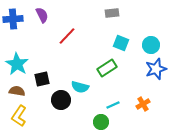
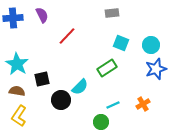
blue cross: moved 1 px up
cyan semicircle: rotated 60 degrees counterclockwise
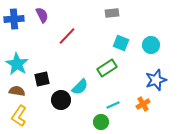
blue cross: moved 1 px right, 1 px down
blue star: moved 11 px down
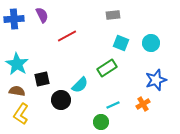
gray rectangle: moved 1 px right, 2 px down
red line: rotated 18 degrees clockwise
cyan circle: moved 2 px up
cyan semicircle: moved 2 px up
yellow L-shape: moved 2 px right, 2 px up
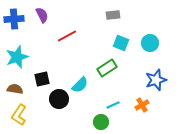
cyan circle: moved 1 px left
cyan star: moved 7 px up; rotated 20 degrees clockwise
brown semicircle: moved 2 px left, 2 px up
black circle: moved 2 px left, 1 px up
orange cross: moved 1 px left, 1 px down
yellow L-shape: moved 2 px left, 1 px down
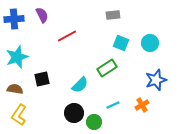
black circle: moved 15 px right, 14 px down
green circle: moved 7 px left
